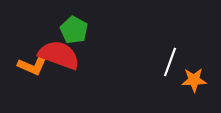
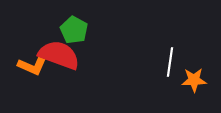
white line: rotated 12 degrees counterclockwise
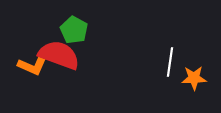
orange star: moved 2 px up
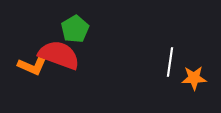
green pentagon: moved 1 px right, 1 px up; rotated 12 degrees clockwise
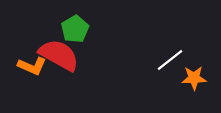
red semicircle: rotated 9 degrees clockwise
white line: moved 2 px up; rotated 44 degrees clockwise
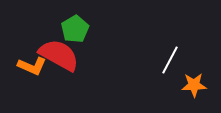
white line: rotated 24 degrees counterclockwise
orange star: moved 7 px down
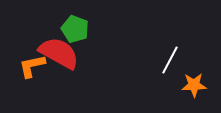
green pentagon: rotated 20 degrees counterclockwise
red semicircle: moved 2 px up
orange L-shape: rotated 144 degrees clockwise
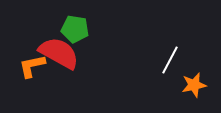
green pentagon: rotated 12 degrees counterclockwise
orange star: rotated 10 degrees counterclockwise
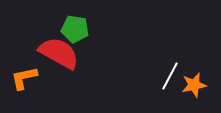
white line: moved 16 px down
orange L-shape: moved 8 px left, 12 px down
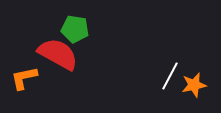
red semicircle: moved 1 px left, 1 px down
